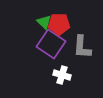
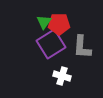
green triangle: rotated 21 degrees clockwise
purple square: rotated 24 degrees clockwise
white cross: moved 1 px down
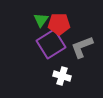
green triangle: moved 3 px left, 2 px up
gray L-shape: rotated 65 degrees clockwise
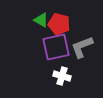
green triangle: rotated 35 degrees counterclockwise
red pentagon: rotated 15 degrees clockwise
purple square: moved 5 px right, 3 px down; rotated 20 degrees clockwise
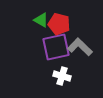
gray L-shape: moved 2 px left; rotated 65 degrees clockwise
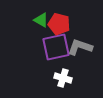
gray L-shape: rotated 25 degrees counterclockwise
white cross: moved 1 px right, 2 px down
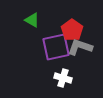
green triangle: moved 9 px left
red pentagon: moved 13 px right, 6 px down; rotated 20 degrees clockwise
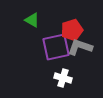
red pentagon: rotated 20 degrees clockwise
